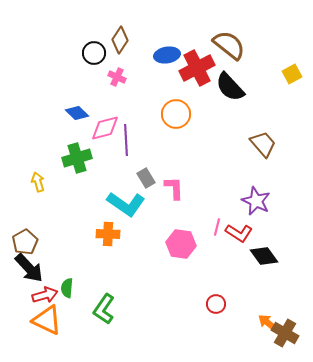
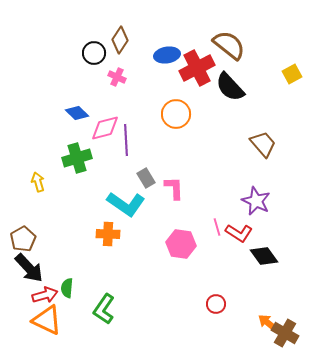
pink line: rotated 30 degrees counterclockwise
brown pentagon: moved 2 px left, 3 px up
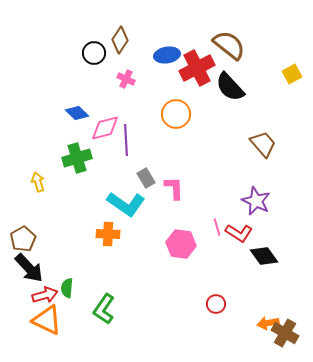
pink cross: moved 9 px right, 2 px down
orange arrow: rotated 50 degrees counterclockwise
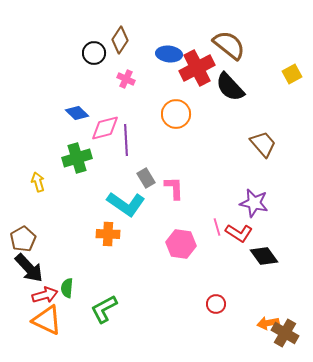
blue ellipse: moved 2 px right, 1 px up; rotated 15 degrees clockwise
purple star: moved 2 px left, 2 px down; rotated 12 degrees counterclockwise
green L-shape: rotated 28 degrees clockwise
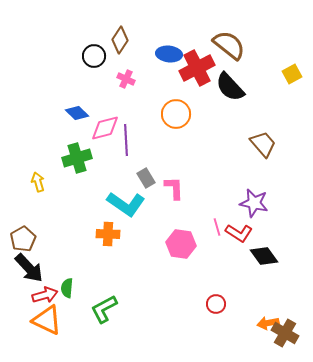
black circle: moved 3 px down
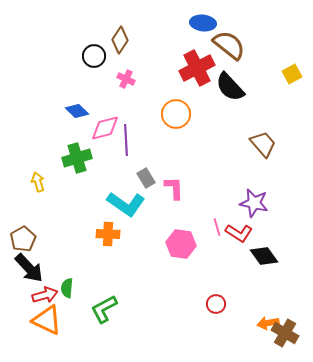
blue ellipse: moved 34 px right, 31 px up
blue diamond: moved 2 px up
